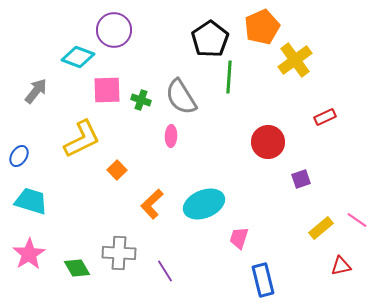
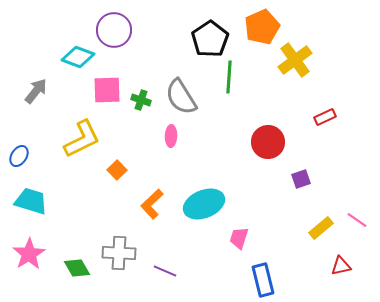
purple line: rotated 35 degrees counterclockwise
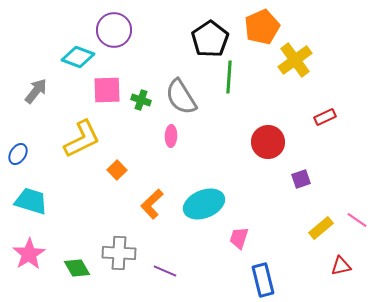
blue ellipse: moved 1 px left, 2 px up
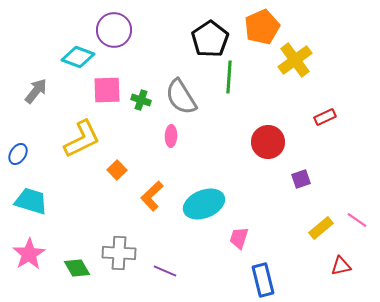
orange L-shape: moved 8 px up
